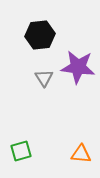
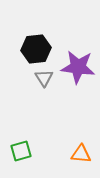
black hexagon: moved 4 px left, 14 px down
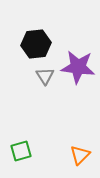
black hexagon: moved 5 px up
gray triangle: moved 1 px right, 2 px up
orange triangle: moved 1 px left, 1 px down; rotated 50 degrees counterclockwise
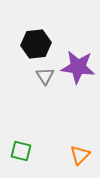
green square: rotated 30 degrees clockwise
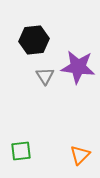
black hexagon: moved 2 px left, 4 px up
green square: rotated 20 degrees counterclockwise
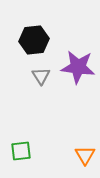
gray triangle: moved 4 px left
orange triangle: moved 5 px right; rotated 15 degrees counterclockwise
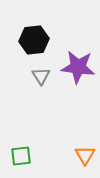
green square: moved 5 px down
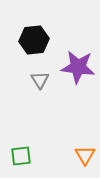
gray triangle: moved 1 px left, 4 px down
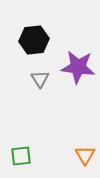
gray triangle: moved 1 px up
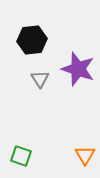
black hexagon: moved 2 px left
purple star: moved 2 px down; rotated 12 degrees clockwise
green square: rotated 25 degrees clockwise
